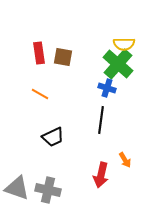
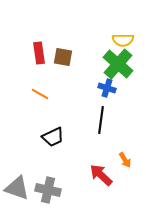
yellow semicircle: moved 1 px left, 4 px up
red arrow: rotated 120 degrees clockwise
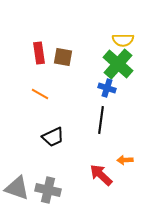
orange arrow: rotated 119 degrees clockwise
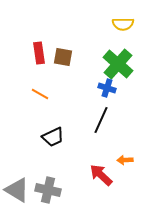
yellow semicircle: moved 16 px up
black line: rotated 16 degrees clockwise
gray triangle: moved 2 px down; rotated 12 degrees clockwise
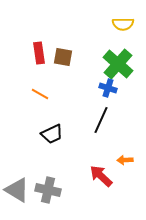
blue cross: moved 1 px right
black trapezoid: moved 1 px left, 3 px up
red arrow: moved 1 px down
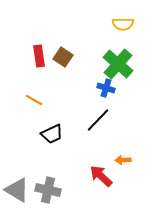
red rectangle: moved 3 px down
brown square: rotated 24 degrees clockwise
blue cross: moved 2 px left
orange line: moved 6 px left, 6 px down
black line: moved 3 px left; rotated 20 degrees clockwise
orange arrow: moved 2 px left
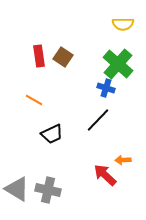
red arrow: moved 4 px right, 1 px up
gray triangle: moved 1 px up
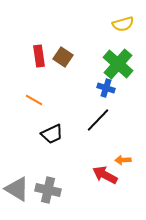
yellow semicircle: rotated 15 degrees counterclockwise
red arrow: rotated 15 degrees counterclockwise
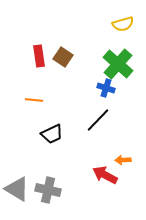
orange line: rotated 24 degrees counterclockwise
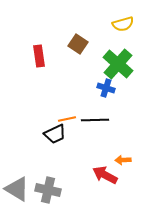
brown square: moved 15 px right, 13 px up
orange line: moved 33 px right, 19 px down; rotated 18 degrees counterclockwise
black line: moved 3 px left; rotated 44 degrees clockwise
black trapezoid: moved 3 px right
